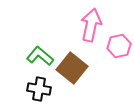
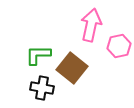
green L-shape: moved 2 px left, 1 px up; rotated 40 degrees counterclockwise
black cross: moved 3 px right, 1 px up
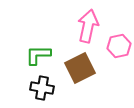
pink arrow: moved 3 px left, 1 px down
brown square: moved 8 px right; rotated 24 degrees clockwise
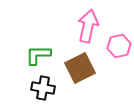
black cross: moved 1 px right
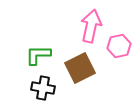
pink arrow: moved 3 px right
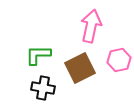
pink hexagon: moved 14 px down
